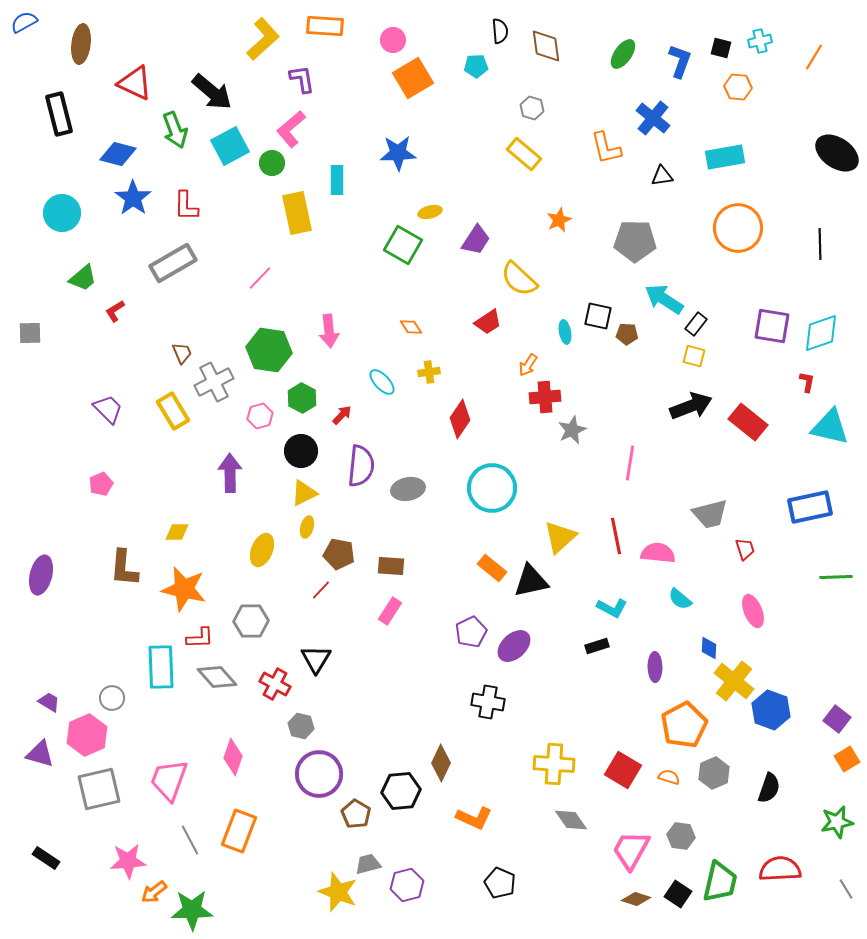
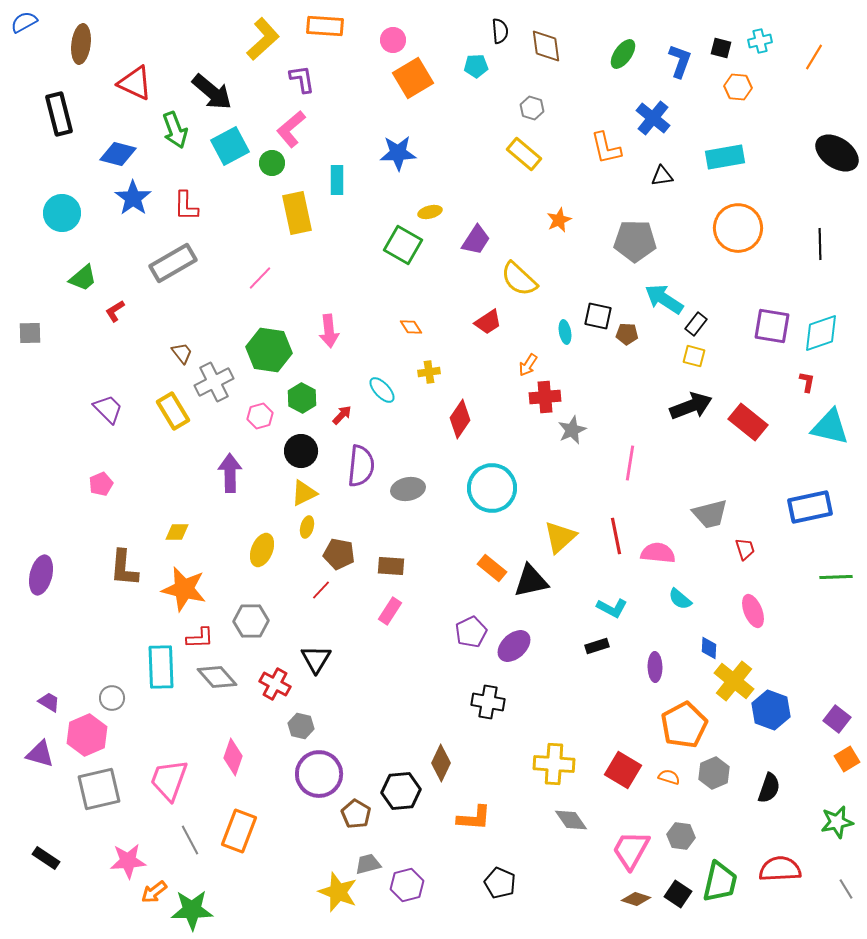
brown trapezoid at (182, 353): rotated 15 degrees counterclockwise
cyan ellipse at (382, 382): moved 8 px down
orange L-shape at (474, 818): rotated 21 degrees counterclockwise
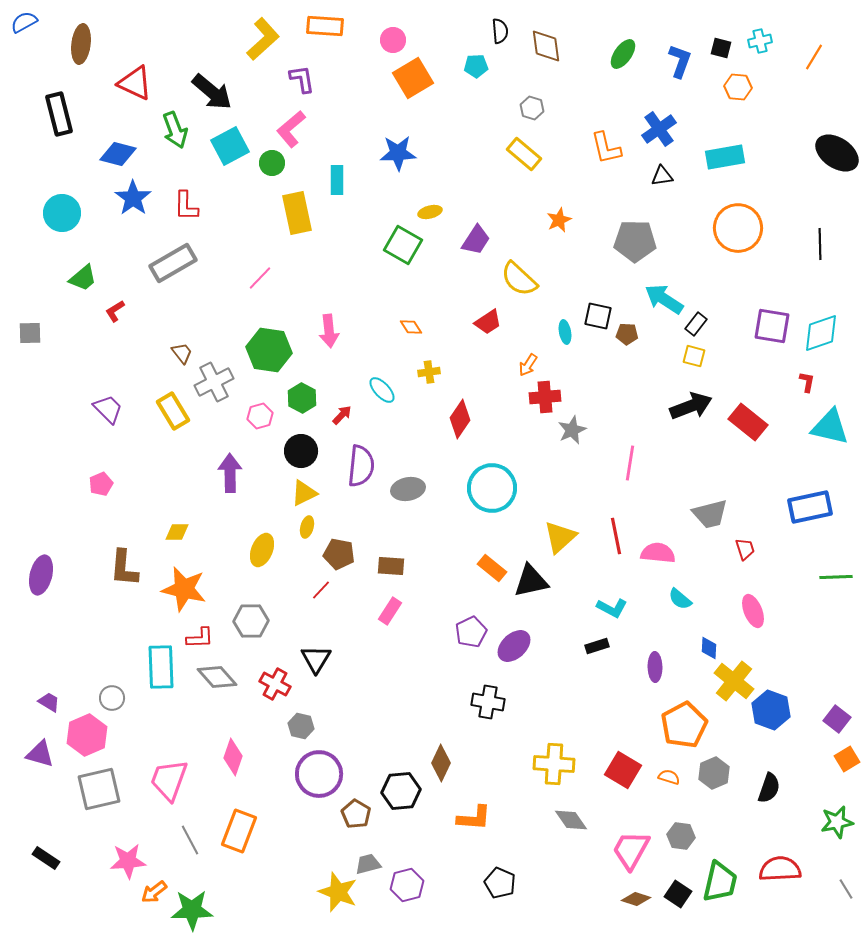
blue cross at (653, 118): moved 6 px right, 11 px down; rotated 16 degrees clockwise
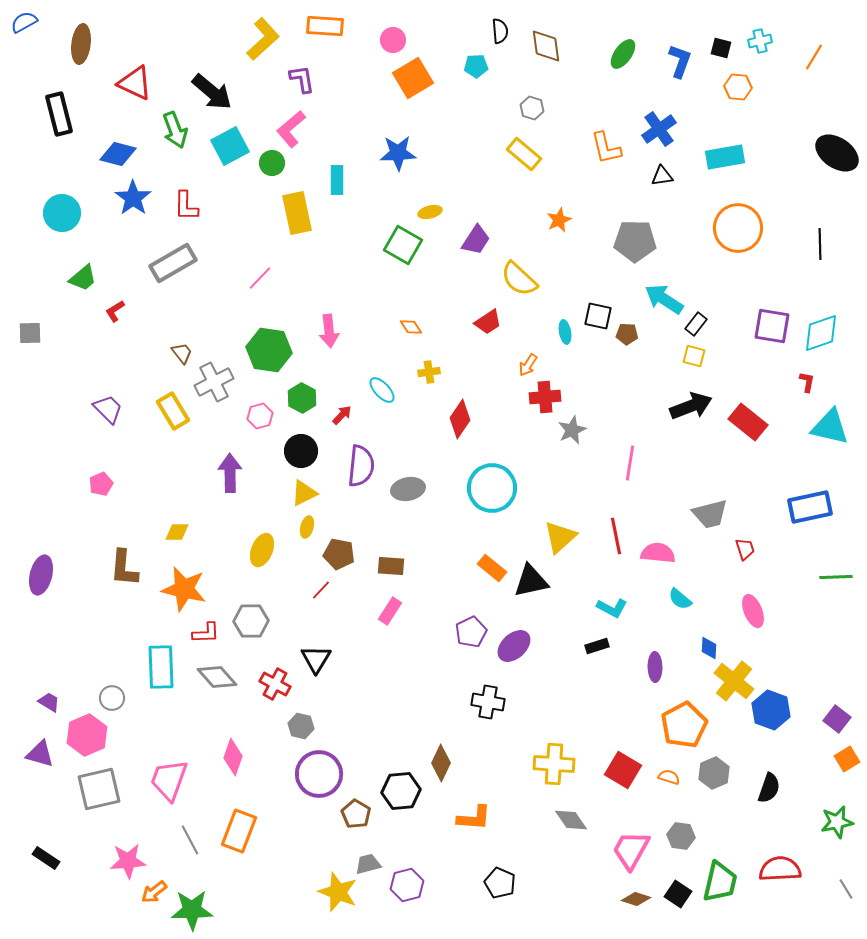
red L-shape at (200, 638): moved 6 px right, 5 px up
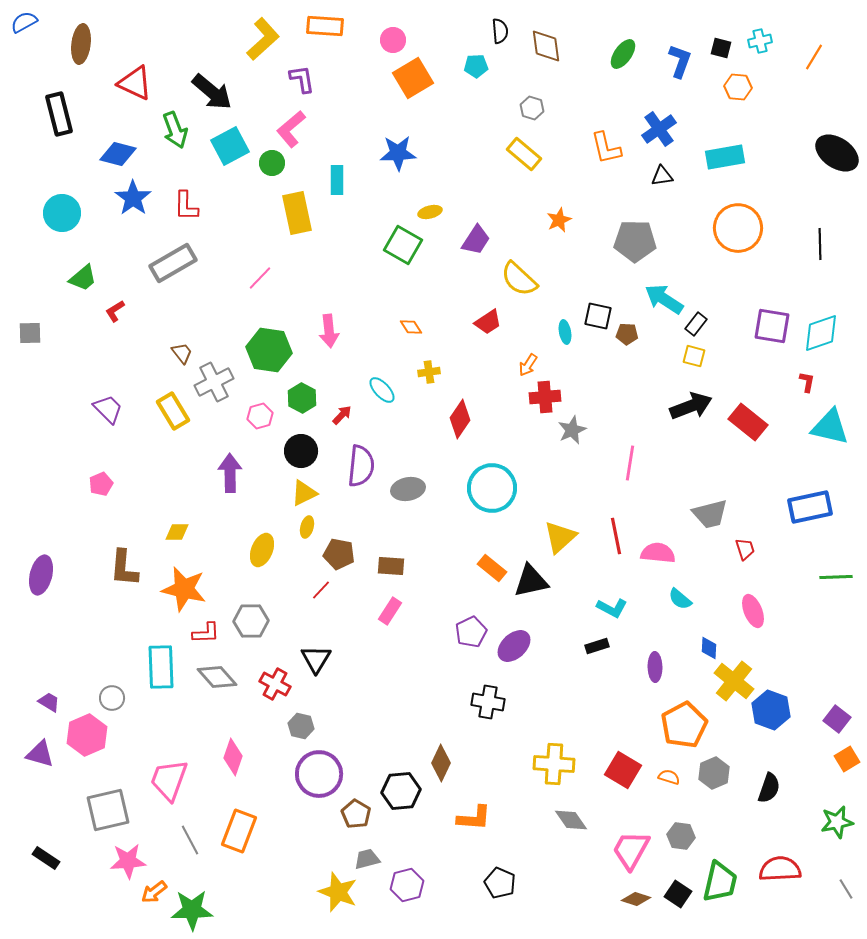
gray square at (99, 789): moved 9 px right, 21 px down
gray trapezoid at (368, 864): moved 1 px left, 5 px up
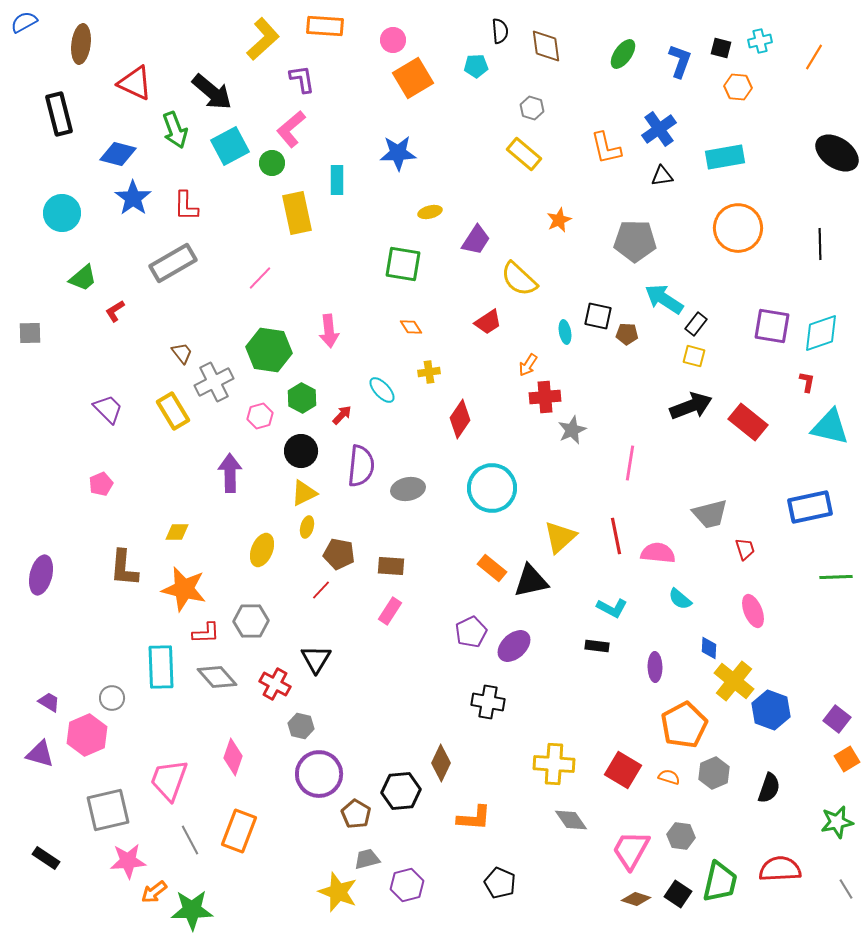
green square at (403, 245): moved 19 px down; rotated 21 degrees counterclockwise
black rectangle at (597, 646): rotated 25 degrees clockwise
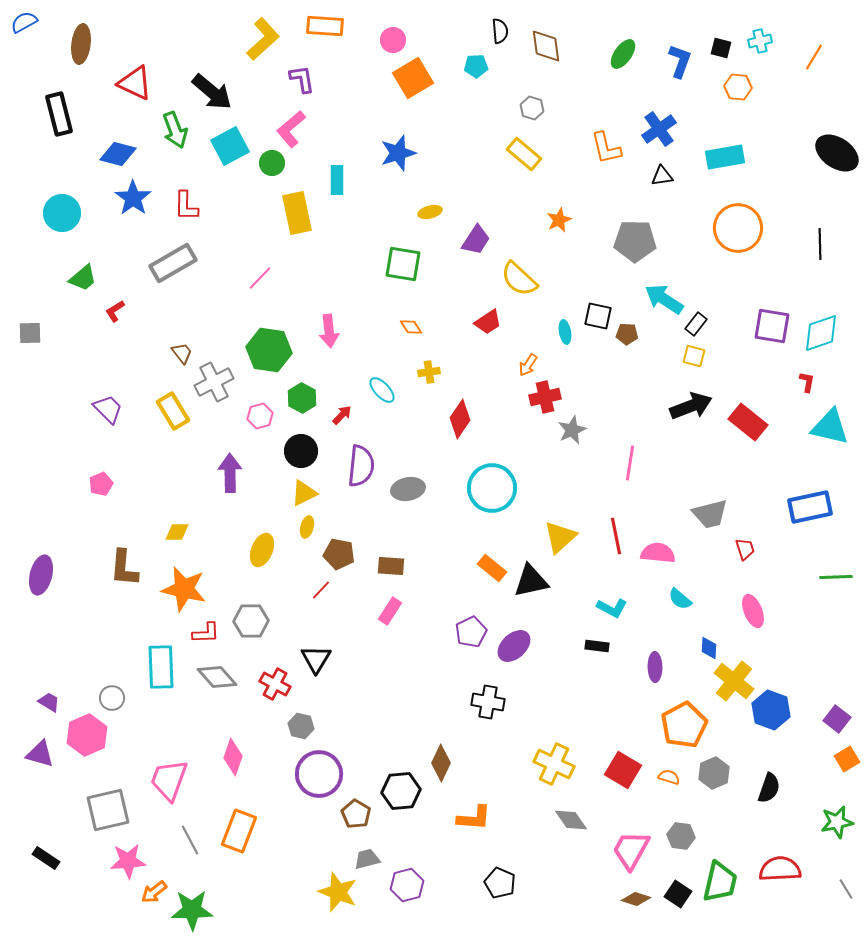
blue star at (398, 153): rotated 15 degrees counterclockwise
red cross at (545, 397): rotated 8 degrees counterclockwise
yellow cross at (554, 764): rotated 21 degrees clockwise
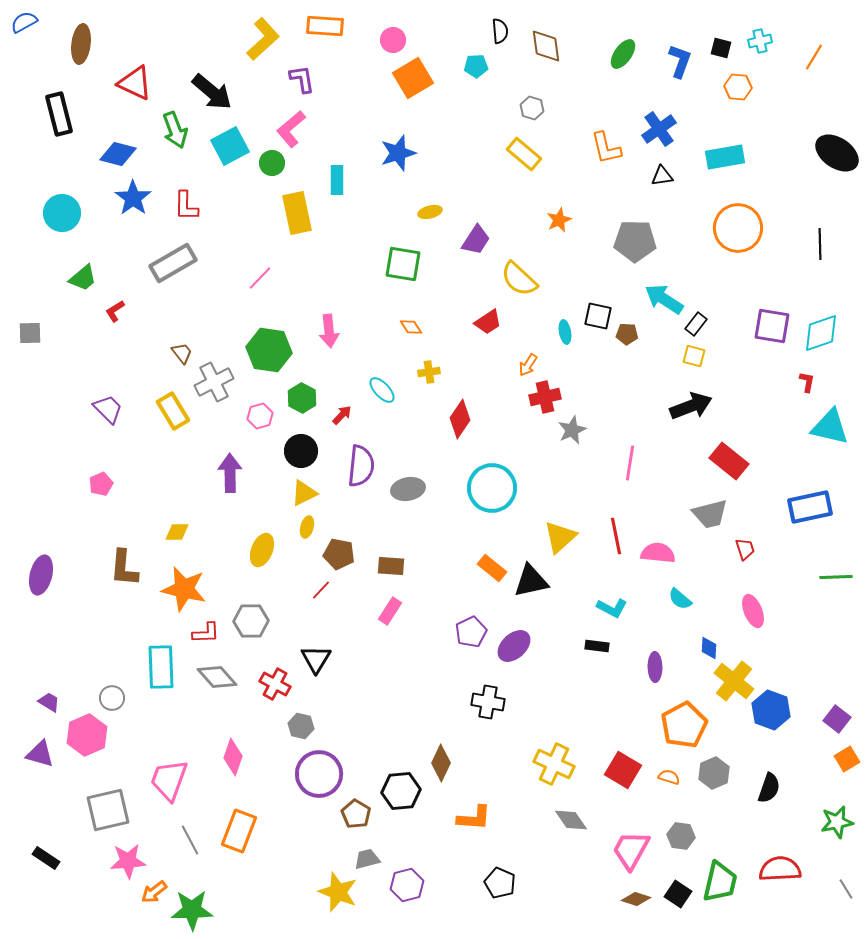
red rectangle at (748, 422): moved 19 px left, 39 px down
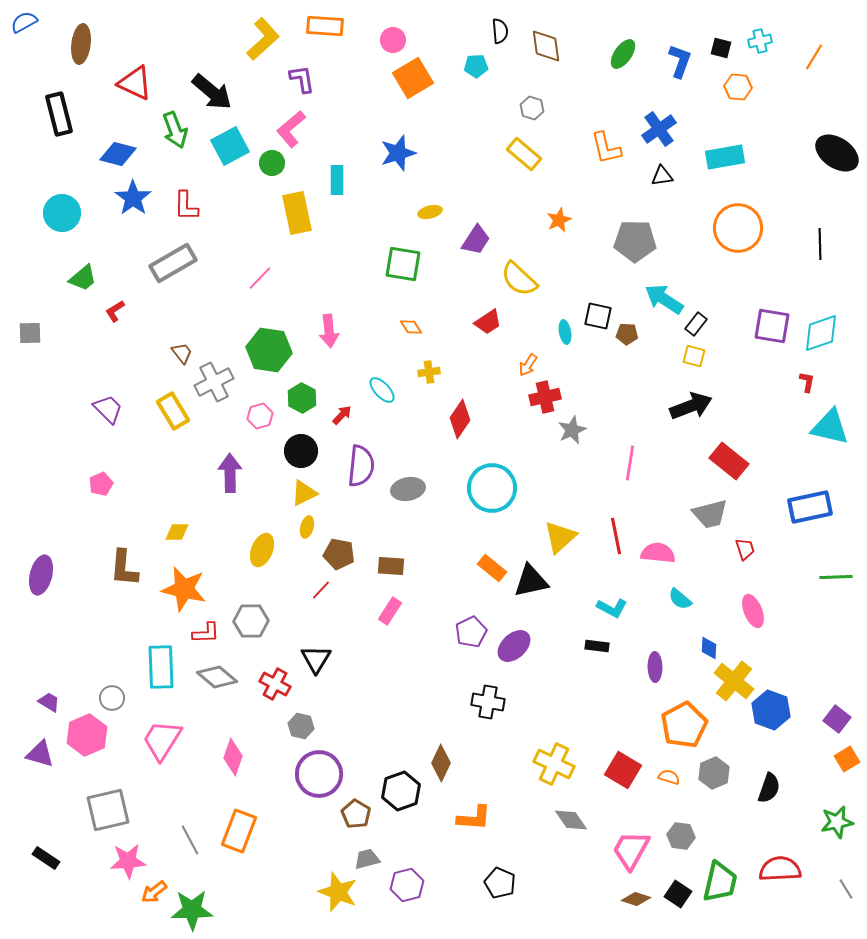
gray diamond at (217, 677): rotated 9 degrees counterclockwise
pink trapezoid at (169, 780): moved 7 px left, 40 px up; rotated 12 degrees clockwise
black hexagon at (401, 791): rotated 15 degrees counterclockwise
